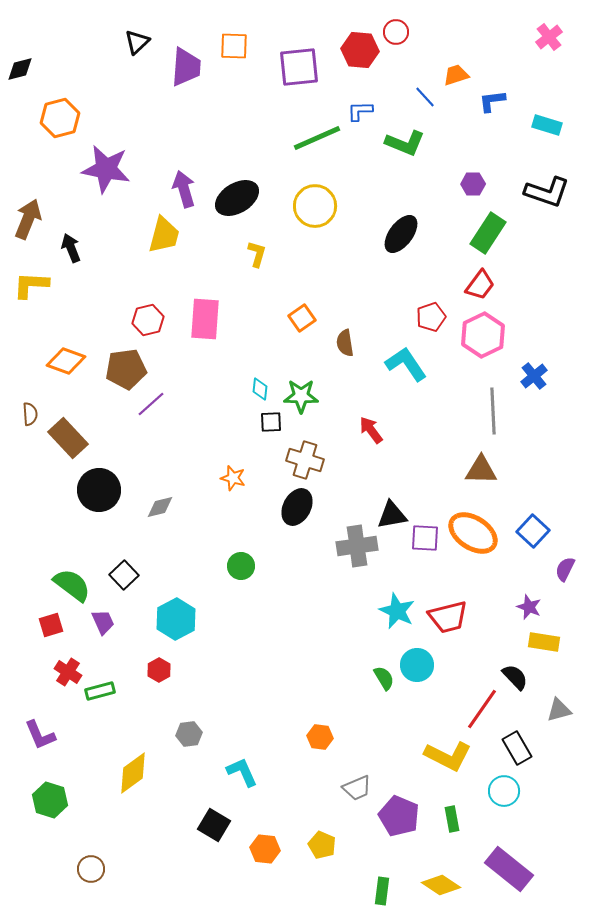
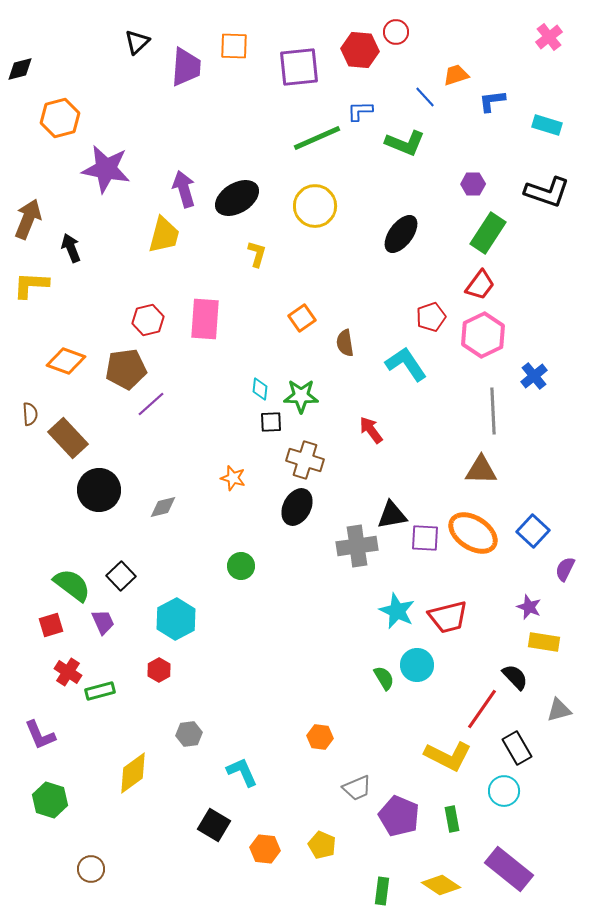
gray diamond at (160, 507): moved 3 px right
black square at (124, 575): moved 3 px left, 1 px down
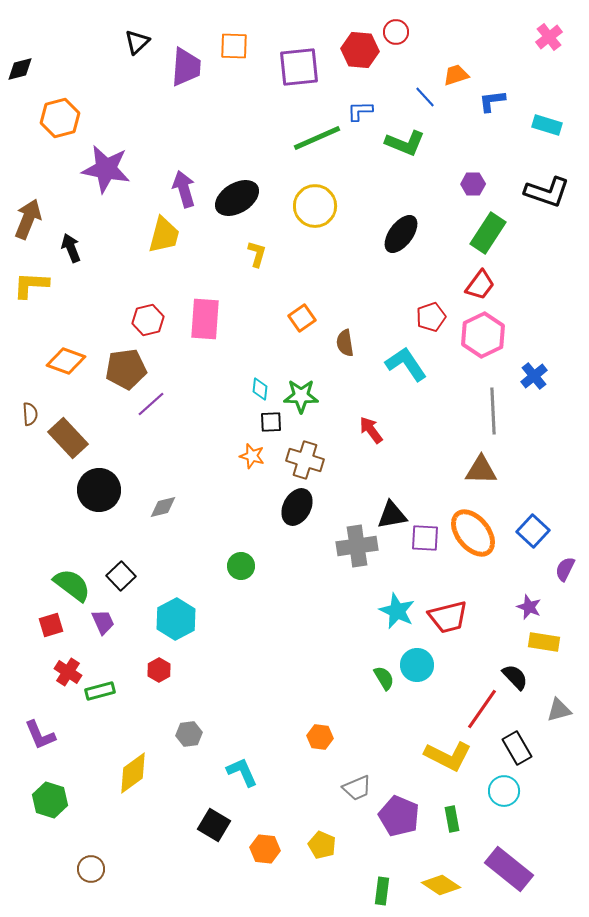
orange star at (233, 478): moved 19 px right, 22 px up
orange ellipse at (473, 533): rotated 18 degrees clockwise
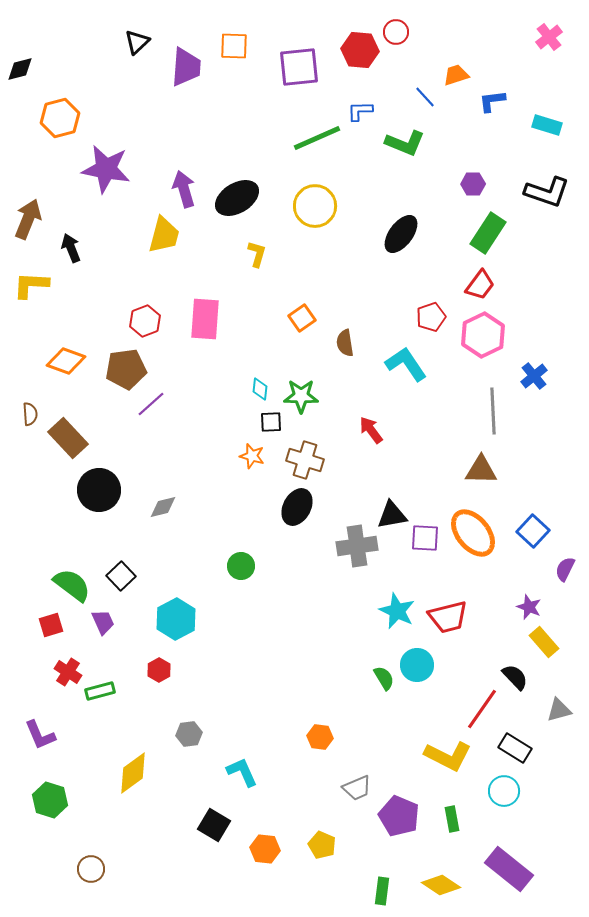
red hexagon at (148, 320): moved 3 px left, 1 px down; rotated 8 degrees counterclockwise
yellow rectangle at (544, 642): rotated 40 degrees clockwise
black rectangle at (517, 748): moved 2 px left; rotated 28 degrees counterclockwise
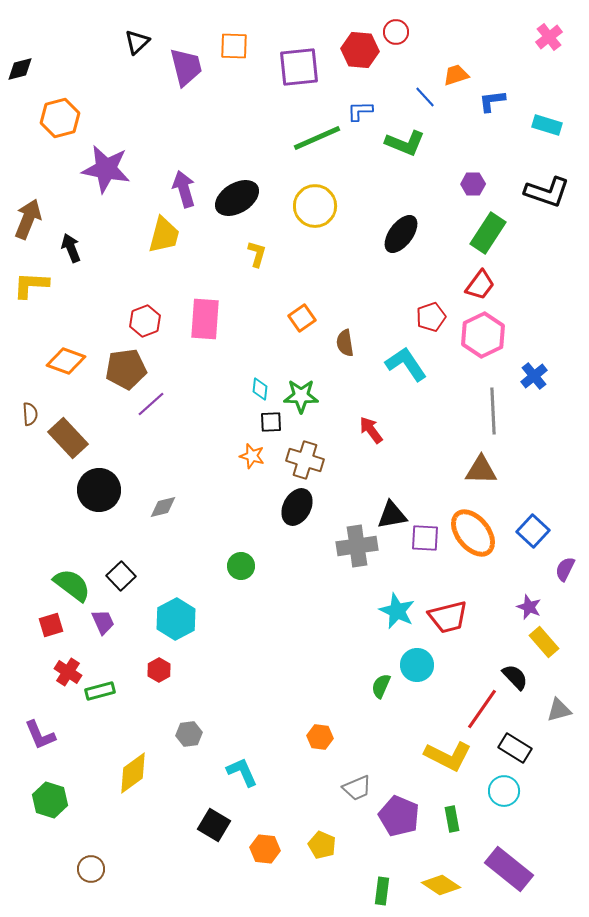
purple trapezoid at (186, 67): rotated 18 degrees counterclockwise
green semicircle at (384, 678): moved 3 px left, 8 px down; rotated 125 degrees counterclockwise
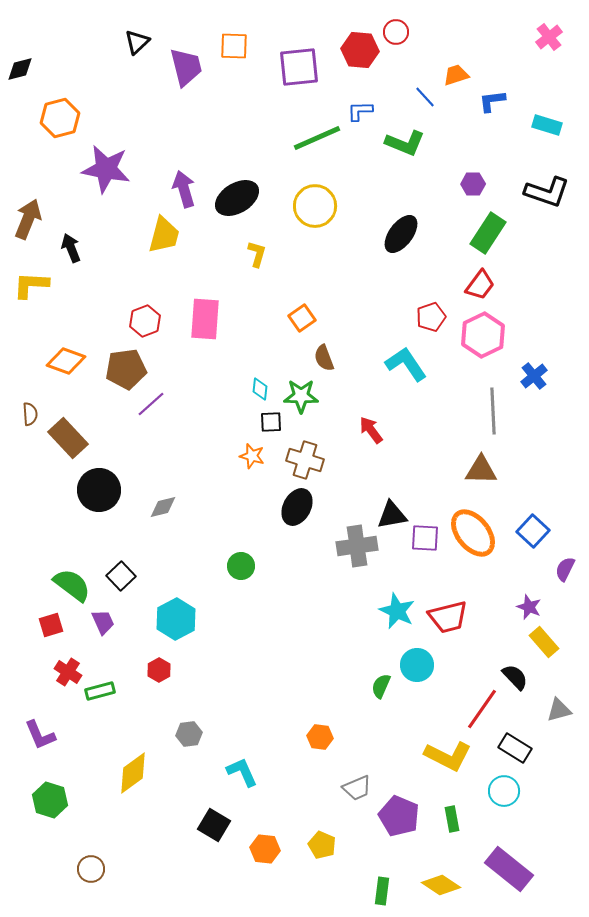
brown semicircle at (345, 343): moved 21 px left, 15 px down; rotated 12 degrees counterclockwise
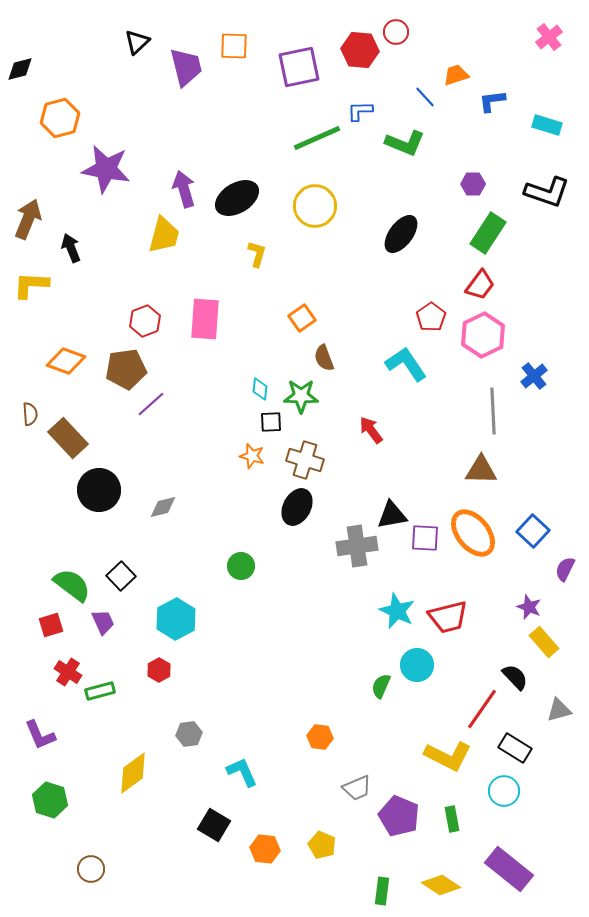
purple square at (299, 67): rotated 6 degrees counterclockwise
red pentagon at (431, 317): rotated 16 degrees counterclockwise
